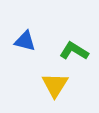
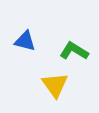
yellow triangle: rotated 8 degrees counterclockwise
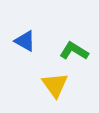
blue triangle: rotated 15 degrees clockwise
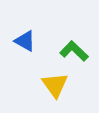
green L-shape: rotated 12 degrees clockwise
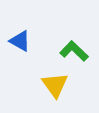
blue triangle: moved 5 px left
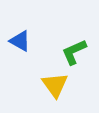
green L-shape: moved 1 px down; rotated 68 degrees counterclockwise
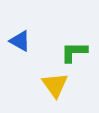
green L-shape: rotated 24 degrees clockwise
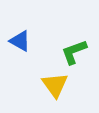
green L-shape: rotated 20 degrees counterclockwise
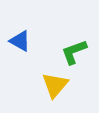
yellow triangle: rotated 16 degrees clockwise
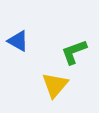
blue triangle: moved 2 px left
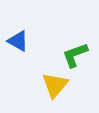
green L-shape: moved 1 px right, 3 px down
